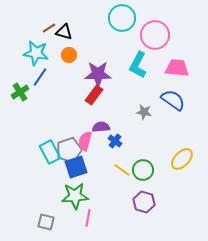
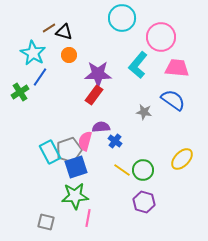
pink circle: moved 6 px right, 2 px down
cyan star: moved 3 px left; rotated 20 degrees clockwise
cyan L-shape: rotated 12 degrees clockwise
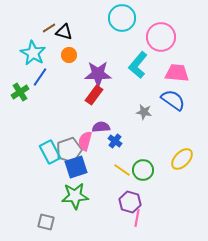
pink trapezoid: moved 5 px down
purple hexagon: moved 14 px left
pink line: moved 49 px right
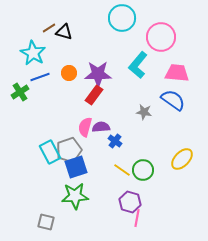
orange circle: moved 18 px down
blue line: rotated 36 degrees clockwise
pink semicircle: moved 14 px up
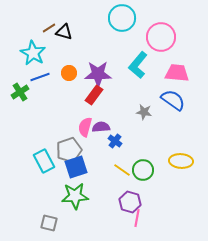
cyan rectangle: moved 6 px left, 9 px down
yellow ellipse: moved 1 px left, 2 px down; rotated 50 degrees clockwise
gray square: moved 3 px right, 1 px down
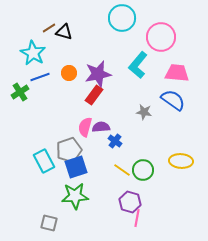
purple star: rotated 12 degrees counterclockwise
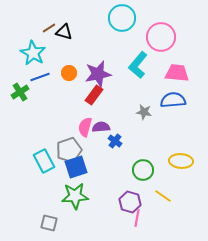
blue semicircle: rotated 40 degrees counterclockwise
yellow line: moved 41 px right, 26 px down
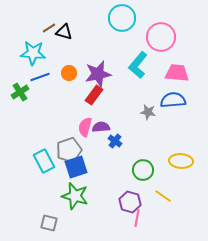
cyan star: rotated 25 degrees counterclockwise
gray star: moved 4 px right
green star: rotated 20 degrees clockwise
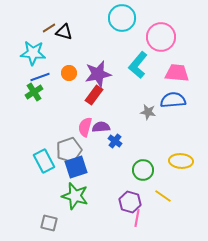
green cross: moved 14 px right
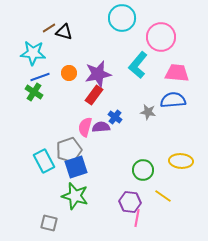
green cross: rotated 24 degrees counterclockwise
blue cross: moved 24 px up
purple hexagon: rotated 10 degrees counterclockwise
